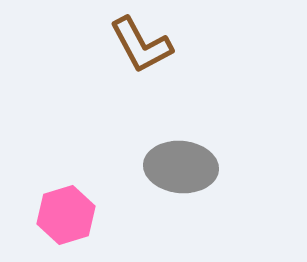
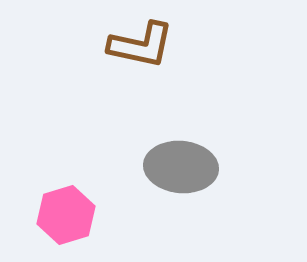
brown L-shape: rotated 50 degrees counterclockwise
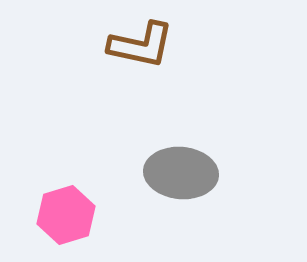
gray ellipse: moved 6 px down
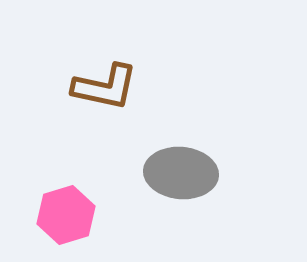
brown L-shape: moved 36 px left, 42 px down
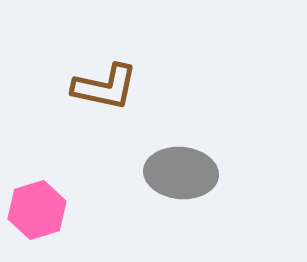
pink hexagon: moved 29 px left, 5 px up
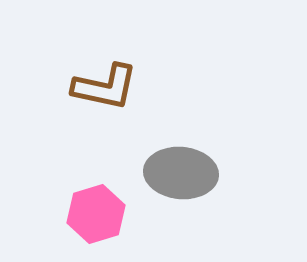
pink hexagon: moved 59 px right, 4 px down
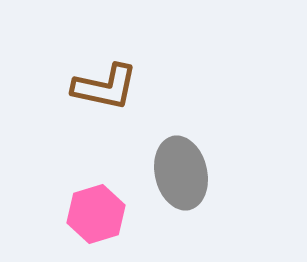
gray ellipse: rotated 72 degrees clockwise
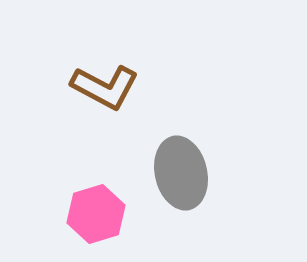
brown L-shape: rotated 16 degrees clockwise
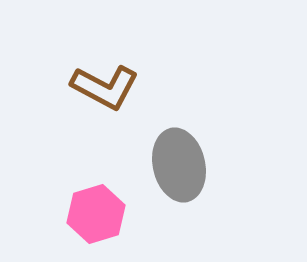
gray ellipse: moved 2 px left, 8 px up
